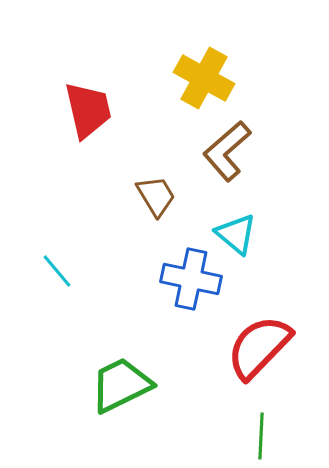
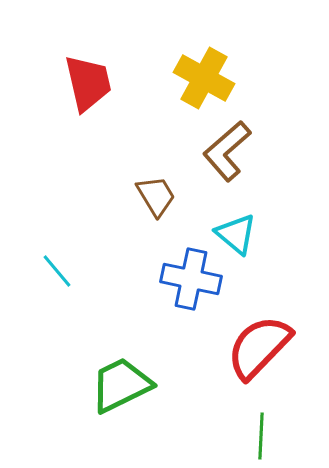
red trapezoid: moved 27 px up
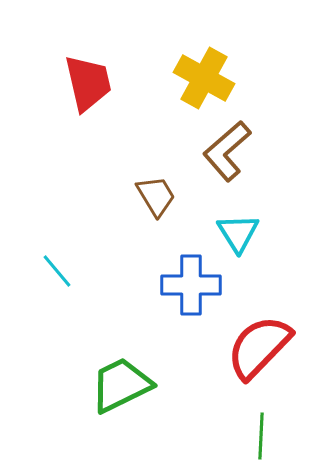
cyan triangle: moved 2 px right, 1 px up; rotated 18 degrees clockwise
blue cross: moved 6 px down; rotated 12 degrees counterclockwise
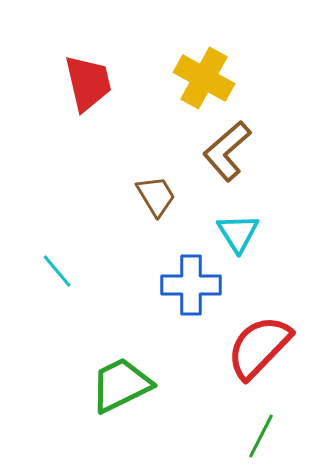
green line: rotated 24 degrees clockwise
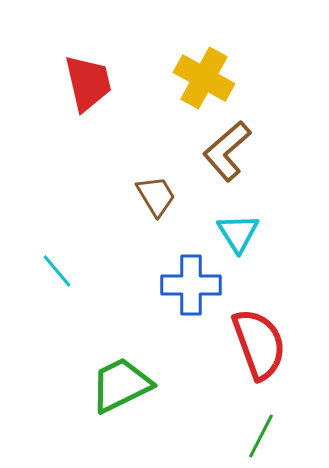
red semicircle: moved 3 px up; rotated 116 degrees clockwise
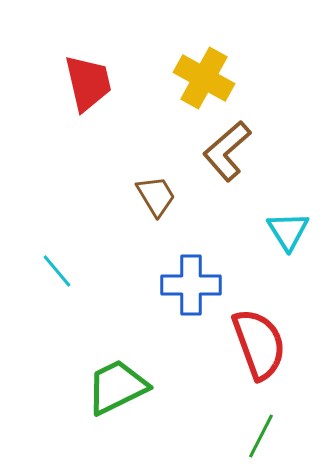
cyan triangle: moved 50 px right, 2 px up
green trapezoid: moved 4 px left, 2 px down
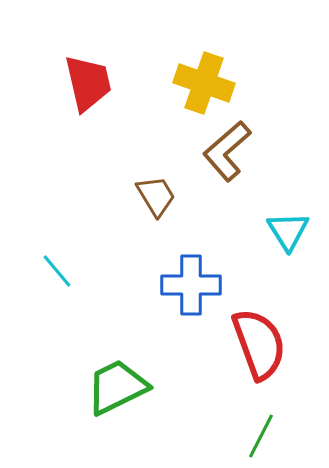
yellow cross: moved 5 px down; rotated 10 degrees counterclockwise
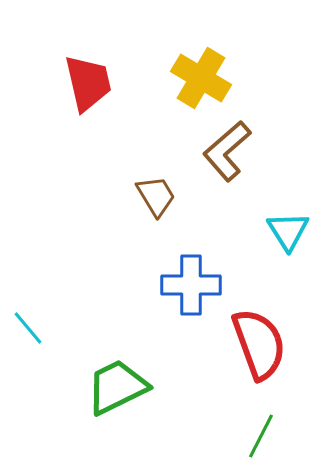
yellow cross: moved 3 px left, 5 px up; rotated 12 degrees clockwise
cyan line: moved 29 px left, 57 px down
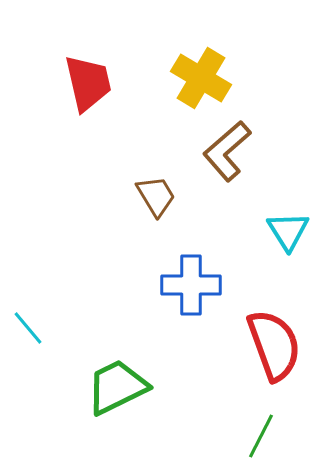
red semicircle: moved 15 px right, 1 px down
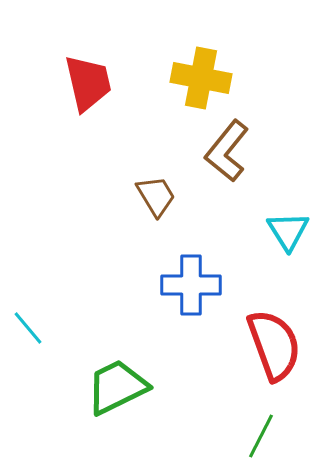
yellow cross: rotated 20 degrees counterclockwise
brown L-shape: rotated 10 degrees counterclockwise
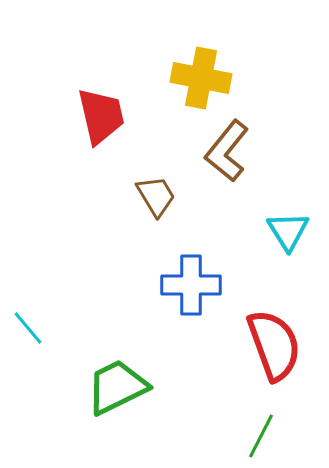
red trapezoid: moved 13 px right, 33 px down
